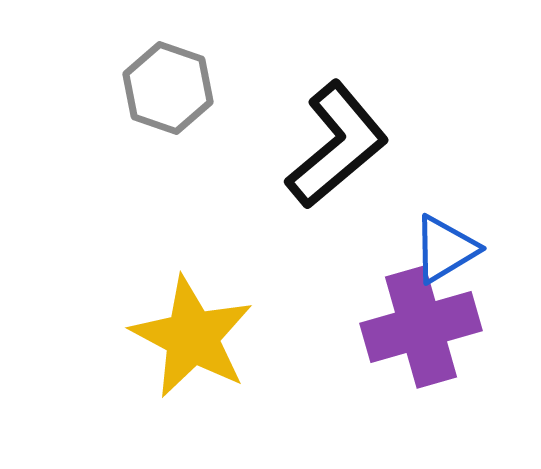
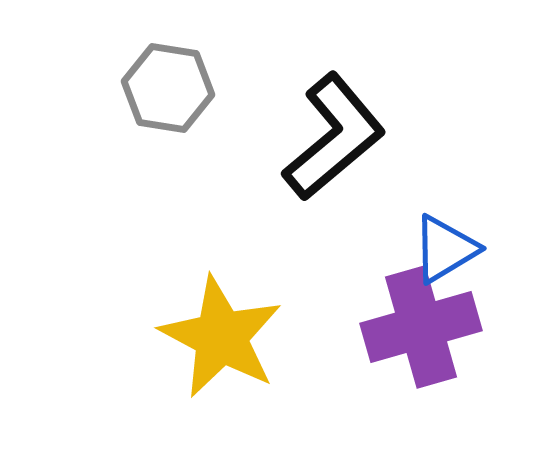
gray hexagon: rotated 10 degrees counterclockwise
black L-shape: moved 3 px left, 8 px up
yellow star: moved 29 px right
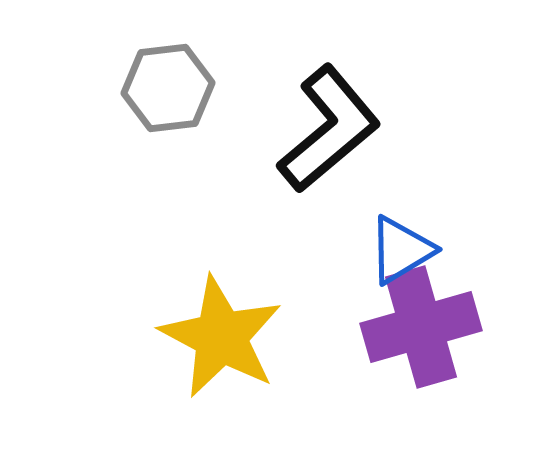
gray hexagon: rotated 16 degrees counterclockwise
black L-shape: moved 5 px left, 8 px up
blue triangle: moved 44 px left, 1 px down
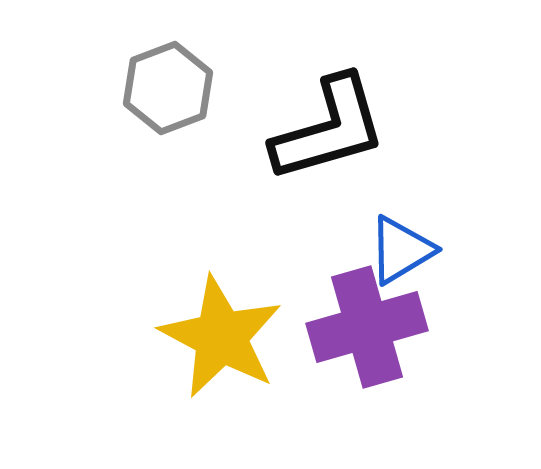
gray hexagon: rotated 14 degrees counterclockwise
black L-shape: rotated 24 degrees clockwise
purple cross: moved 54 px left
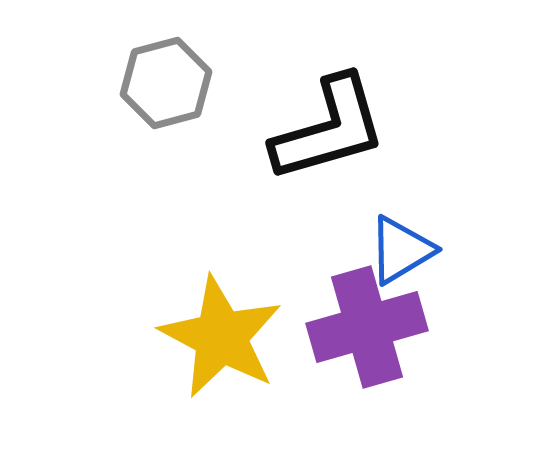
gray hexagon: moved 2 px left, 5 px up; rotated 6 degrees clockwise
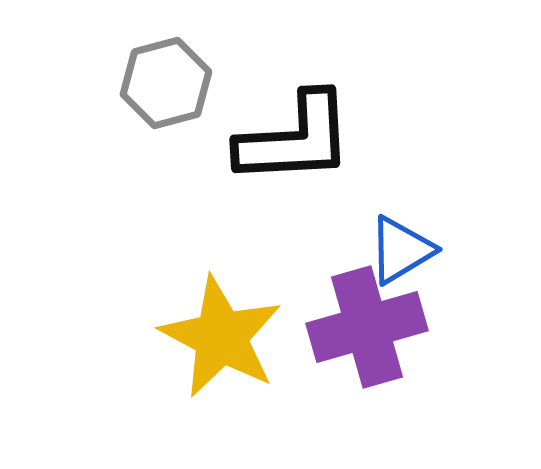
black L-shape: moved 34 px left, 10 px down; rotated 13 degrees clockwise
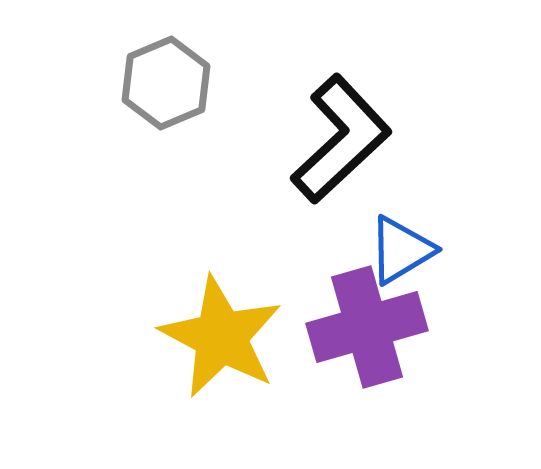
gray hexagon: rotated 8 degrees counterclockwise
black L-shape: moved 46 px right; rotated 40 degrees counterclockwise
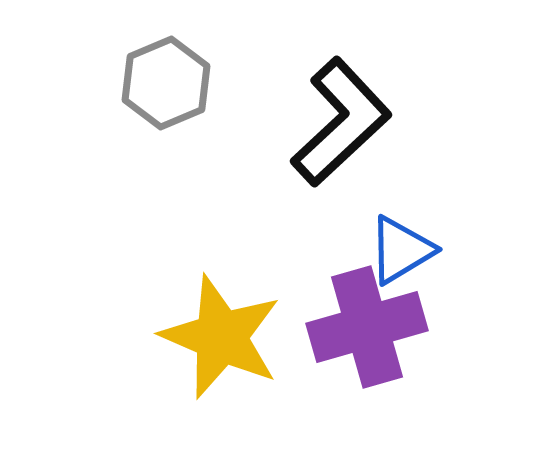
black L-shape: moved 17 px up
yellow star: rotated 5 degrees counterclockwise
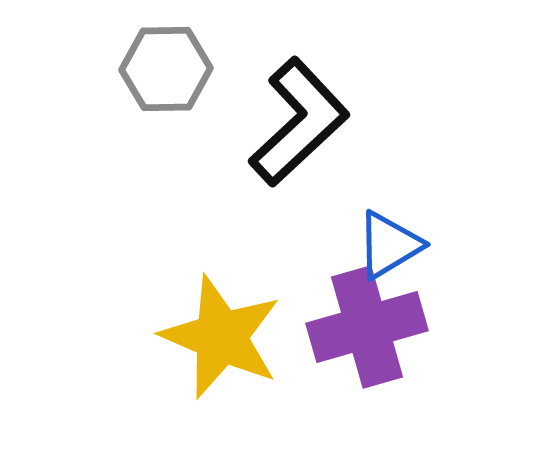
gray hexagon: moved 14 px up; rotated 22 degrees clockwise
black L-shape: moved 42 px left
blue triangle: moved 12 px left, 5 px up
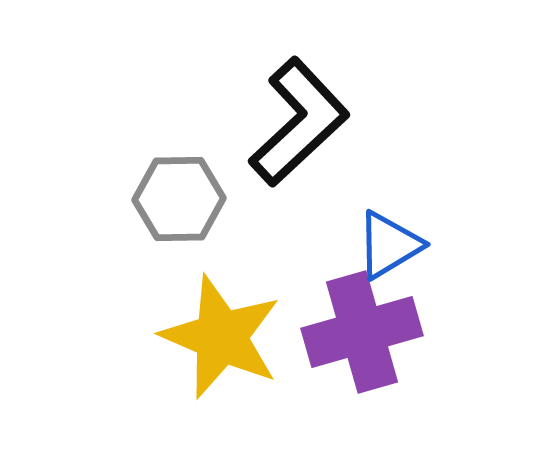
gray hexagon: moved 13 px right, 130 px down
purple cross: moved 5 px left, 5 px down
